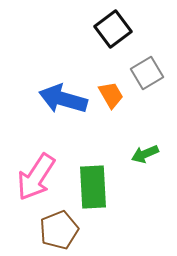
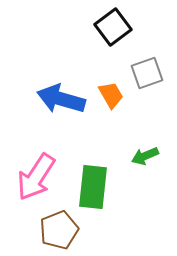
black square: moved 2 px up
gray square: rotated 12 degrees clockwise
blue arrow: moved 2 px left
green arrow: moved 2 px down
green rectangle: rotated 9 degrees clockwise
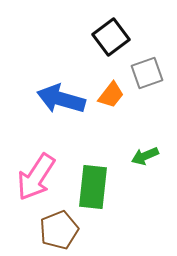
black square: moved 2 px left, 10 px down
orange trapezoid: rotated 68 degrees clockwise
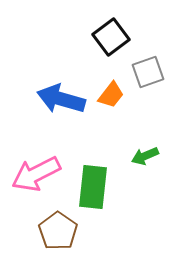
gray square: moved 1 px right, 1 px up
pink arrow: moved 3 px up; rotated 30 degrees clockwise
brown pentagon: moved 1 px left, 1 px down; rotated 15 degrees counterclockwise
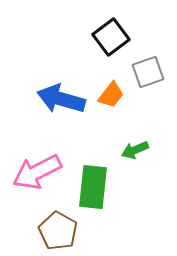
green arrow: moved 10 px left, 6 px up
pink arrow: moved 1 px right, 2 px up
brown pentagon: rotated 6 degrees counterclockwise
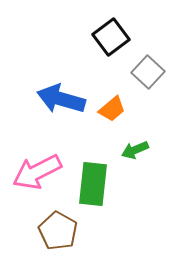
gray square: rotated 28 degrees counterclockwise
orange trapezoid: moved 1 px right, 14 px down; rotated 12 degrees clockwise
green rectangle: moved 3 px up
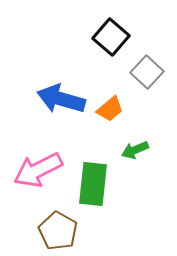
black square: rotated 12 degrees counterclockwise
gray square: moved 1 px left
orange trapezoid: moved 2 px left
pink arrow: moved 1 px right, 2 px up
